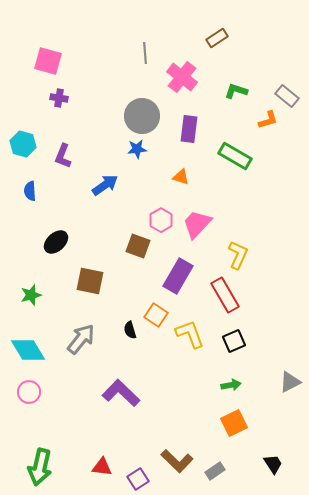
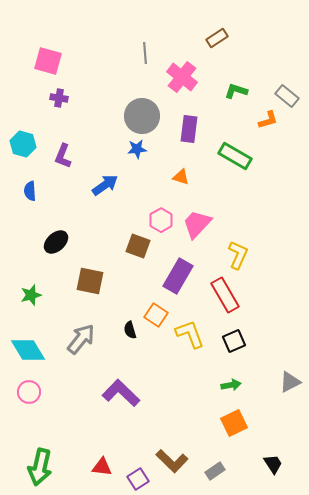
brown L-shape at (177, 461): moved 5 px left
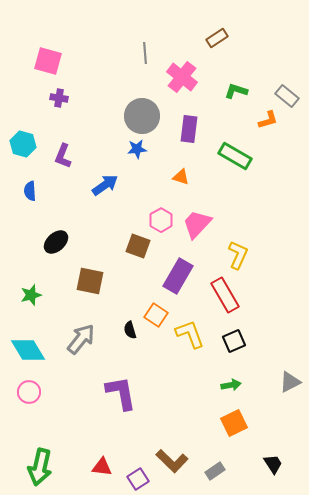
purple L-shape at (121, 393): rotated 36 degrees clockwise
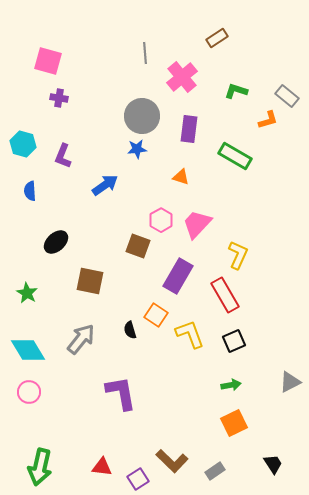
pink cross at (182, 77): rotated 12 degrees clockwise
green star at (31, 295): moved 4 px left, 2 px up; rotated 25 degrees counterclockwise
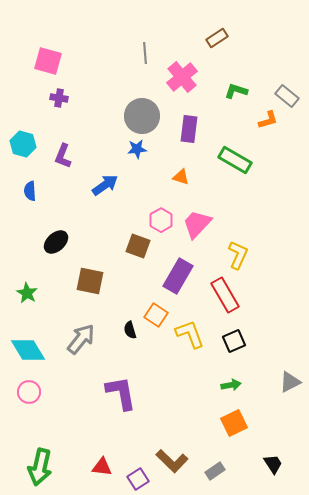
green rectangle at (235, 156): moved 4 px down
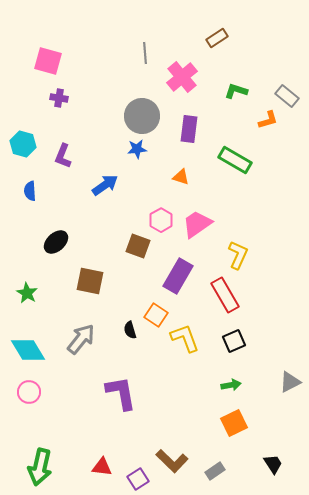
pink trapezoid at (197, 224): rotated 12 degrees clockwise
yellow L-shape at (190, 334): moved 5 px left, 4 px down
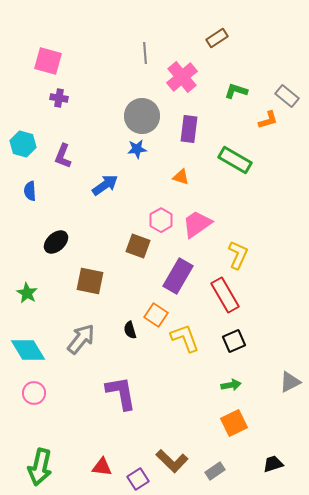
pink circle at (29, 392): moved 5 px right, 1 px down
black trapezoid at (273, 464): rotated 75 degrees counterclockwise
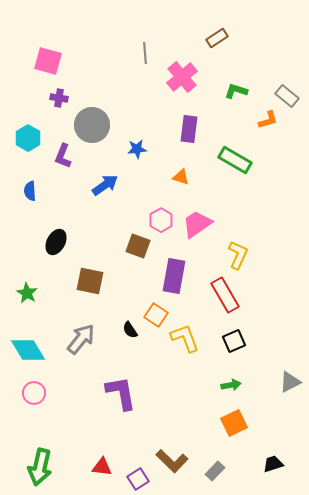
gray circle at (142, 116): moved 50 px left, 9 px down
cyan hexagon at (23, 144): moved 5 px right, 6 px up; rotated 15 degrees clockwise
black ellipse at (56, 242): rotated 20 degrees counterclockwise
purple rectangle at (178, 276): moved 4 px left; rotated 20 degrees counterclockwise
black semicircle at (130, 330): rotated 18 degrees counterclockwise
gray rectangle at (215, 471): rotated 12 degrees counterclockwise
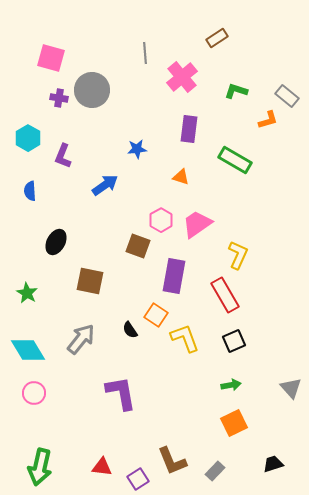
pink square at (48, 61): moved 3 px right, 3 px up
gray circle at (92, 125): moved 35 px up
gray triangle at (290, 382): moved 1 px right, 6 px down; rotated 45 degrees counterclockwise
brown L-shape at (172, 461): rotated 24 degrees clockwise
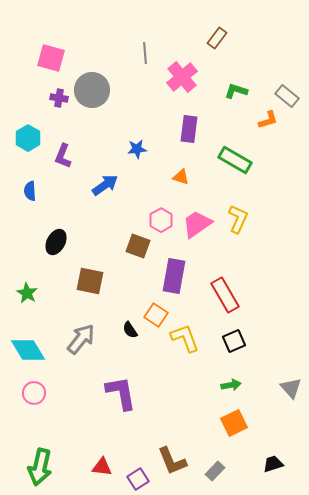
brown rectangle at (217, 38): rotated 20 degrees counterclockwise
yellow L-shape at (238, 255): moved 36 px up
